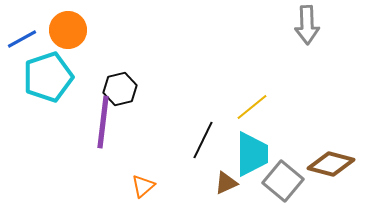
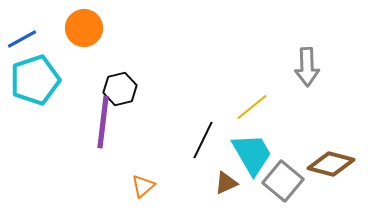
gray arrow: moved 42 px down
orange circle: moved 16 px right, 2 px up
cyan pentagon: moved 13 px left, 3 px down
cyan trapezoid: rotated 30 degrees counterclockwise
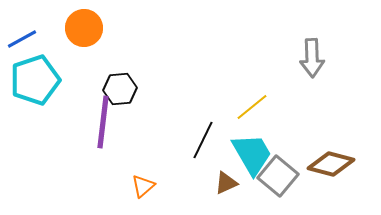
gray arrow: moved 5 px right, 9 px up
black hexagon: rotated 8 degrees clockwise
gray square: moved 5 px left, 5 px up
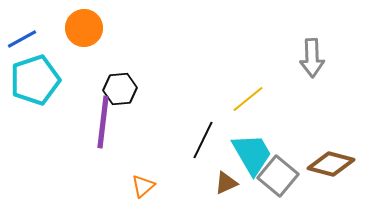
yellow line: moved 4 px left, 8 px up
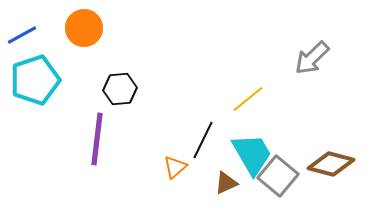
blue line: moved 4 px up
gray arrow: rotated 48 degrees clockwise
purple line: moved 6 px left, 17 px down
orange triangle: moved 32 px right, 19 px up
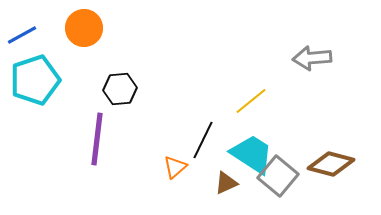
gray arrow: rotated 39 degrees clockwise
yellow line: moved 3 px right, 2 px down
cyan trapezoid: rotated 27 degrees counterclockwise
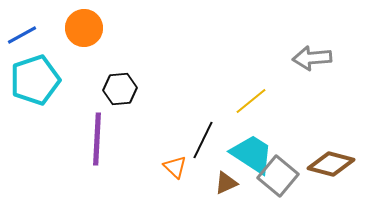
purple line: rotated 4 degrees counterclockwise
orange triangle: rotated 35 degrees counterclockwise
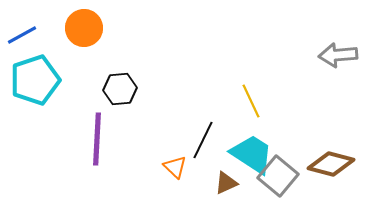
gray arrow: moved 26 px right, 3 px up
yellow line: rotated 76 degrees counterclockwise
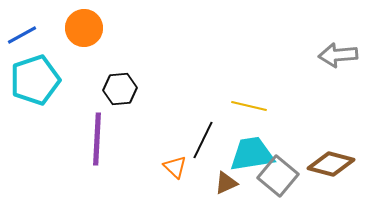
yellow line: moved 2 px left, 5 px down; rotated 52 degrees counterclockwise
cyan trapezoid: rotated 42 degrees counterclockwise
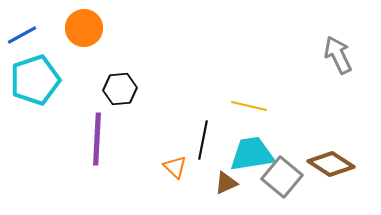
gray arrow: rotated 69 degrees clockwise
black line: rotated 15 degrees counterclockwise
brown diamond: rotated 18 degrees clockwise
gray square: moved 4 px right, 1 px down
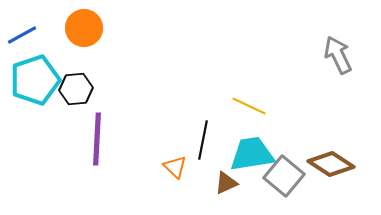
black hexagon: moved 44 px left
yellow line: rotated 12 degrees clockwise
gray square: moved 2 px right, 1 px up
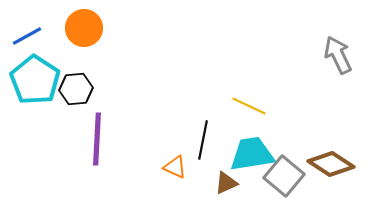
blue line: moved 5 px right, 1 px down
cyan pentagon: rotated 21 degrees counterclockwise
orange triangle: rotated 20 degrees counterclockwise
